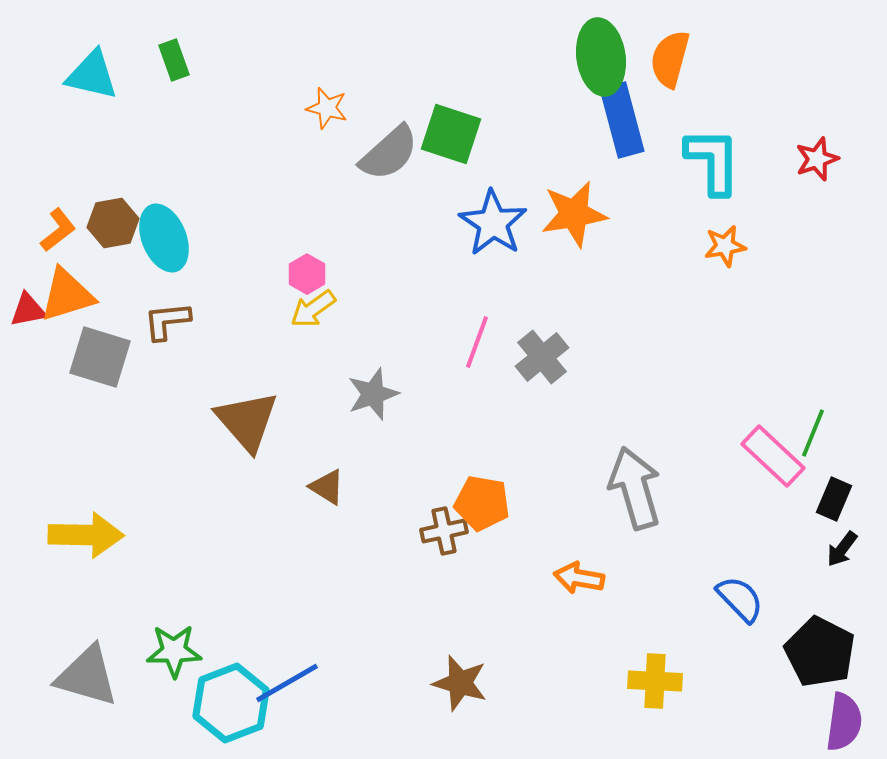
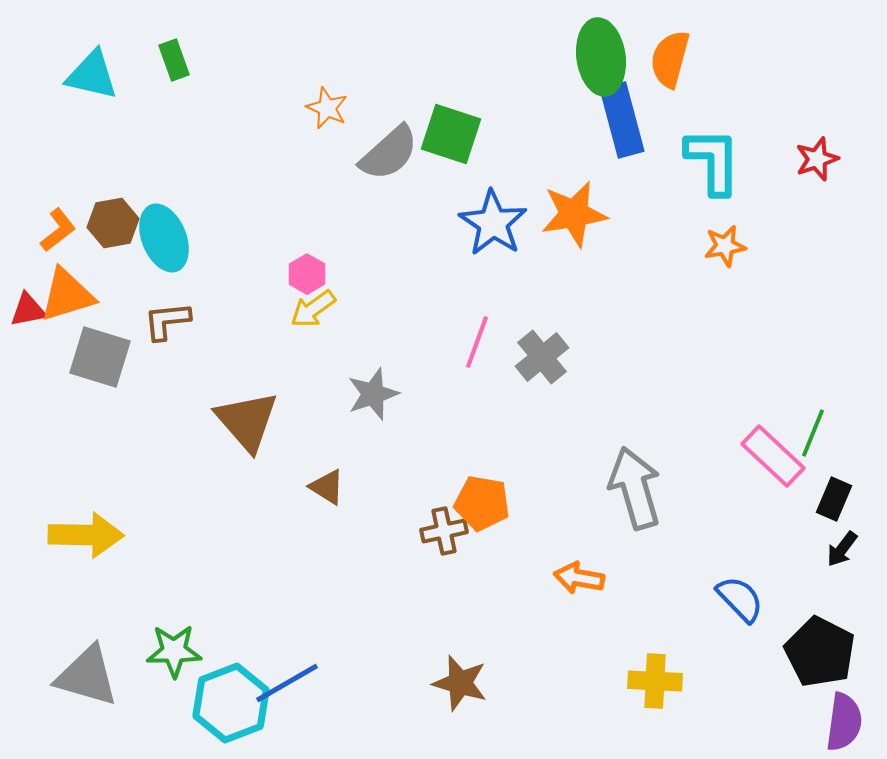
orange star at (327, 108): rotated 9 degrees clockwise
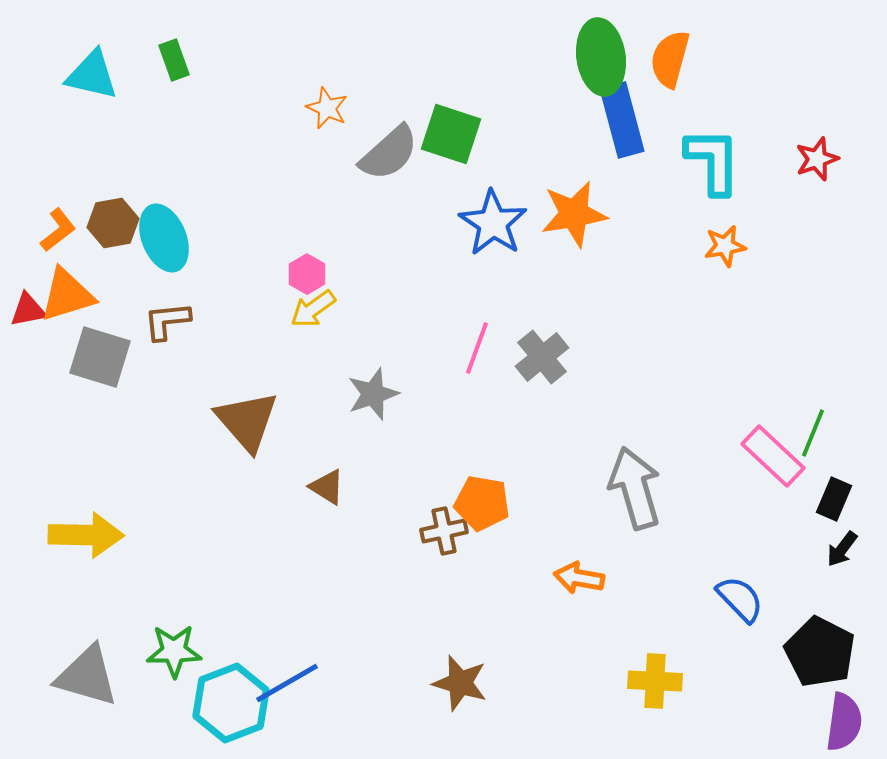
pink line at (477, 342): moved 6 px down
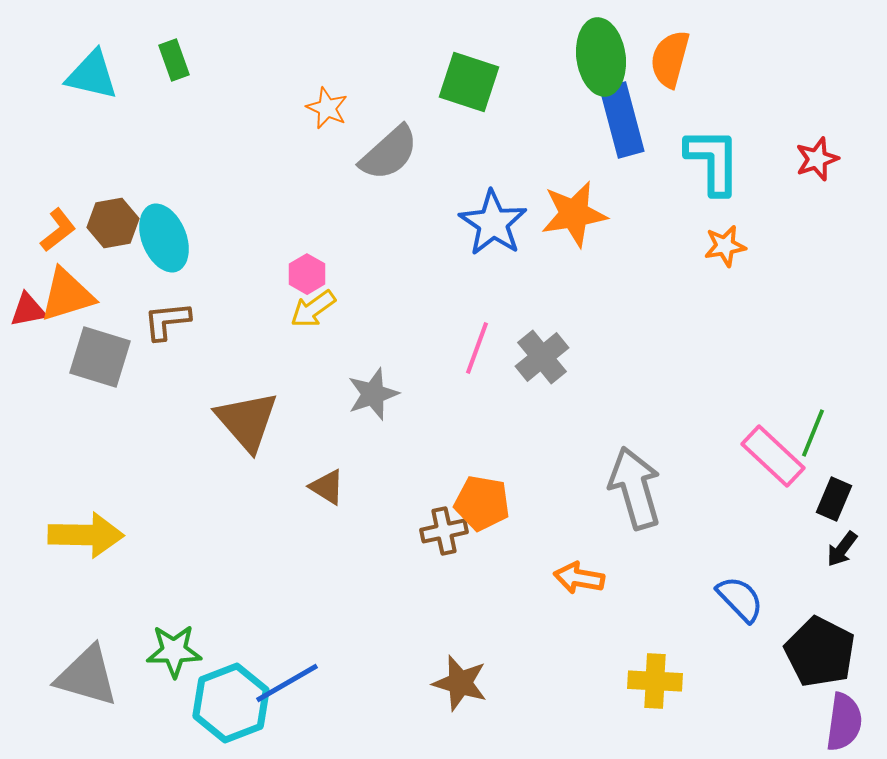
green square at (451, 134): moved 18 px right, 52 px up
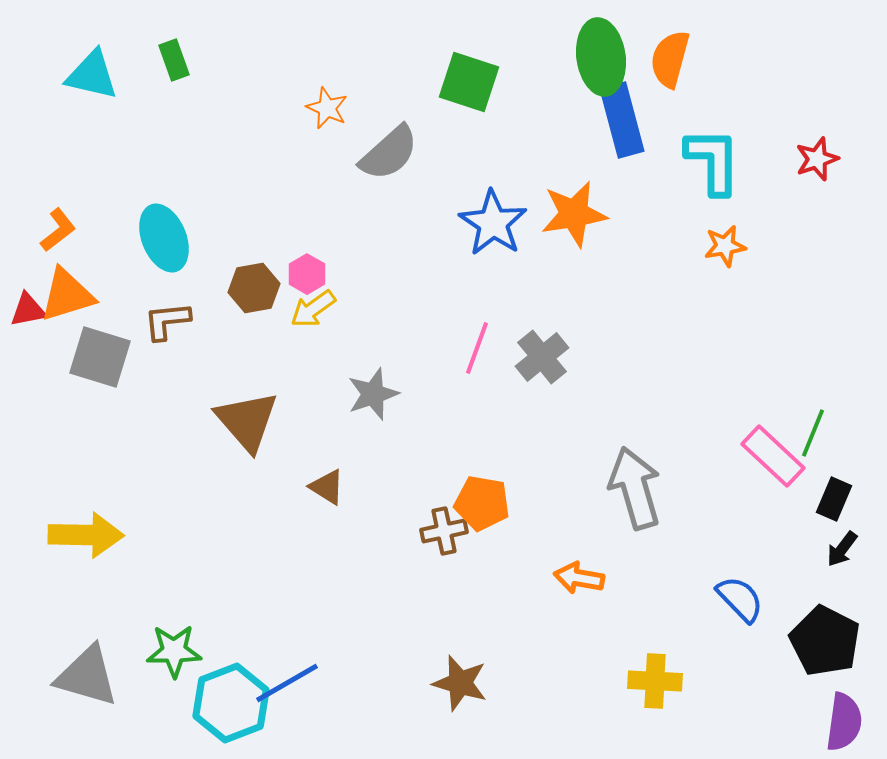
brown hexagon at (113, 223): moved 141 px right, 65 px down
black pentagon at (820, 652): moved 5 px right, 11 px up
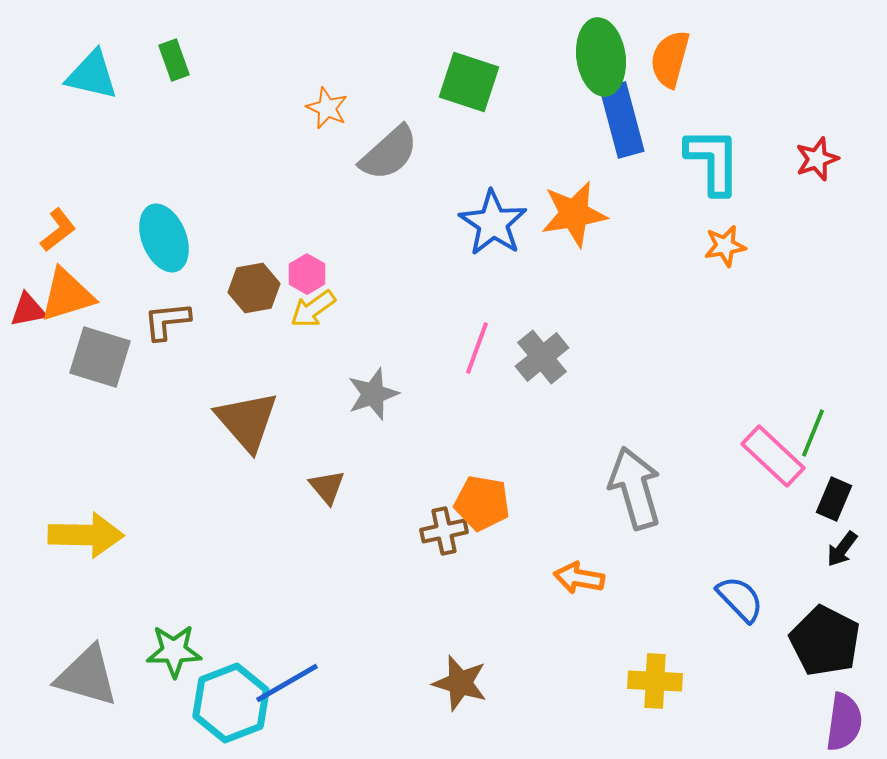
brown triangle at (327, 487): rotated 18 degrees clockwise
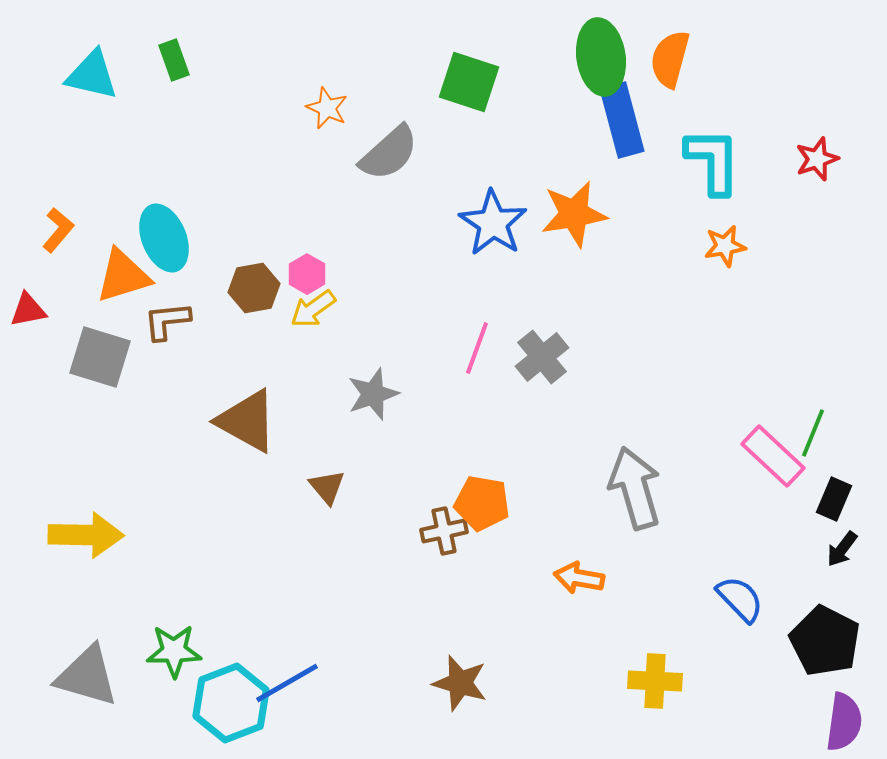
orange L-shape at (58, 230): rotated 12 degrees counterclockwise
orange triangle at (67, 295): moved 56 px right, 19 px up
brown triangle at (247, 421): rotated 20 degrees counterclockwise
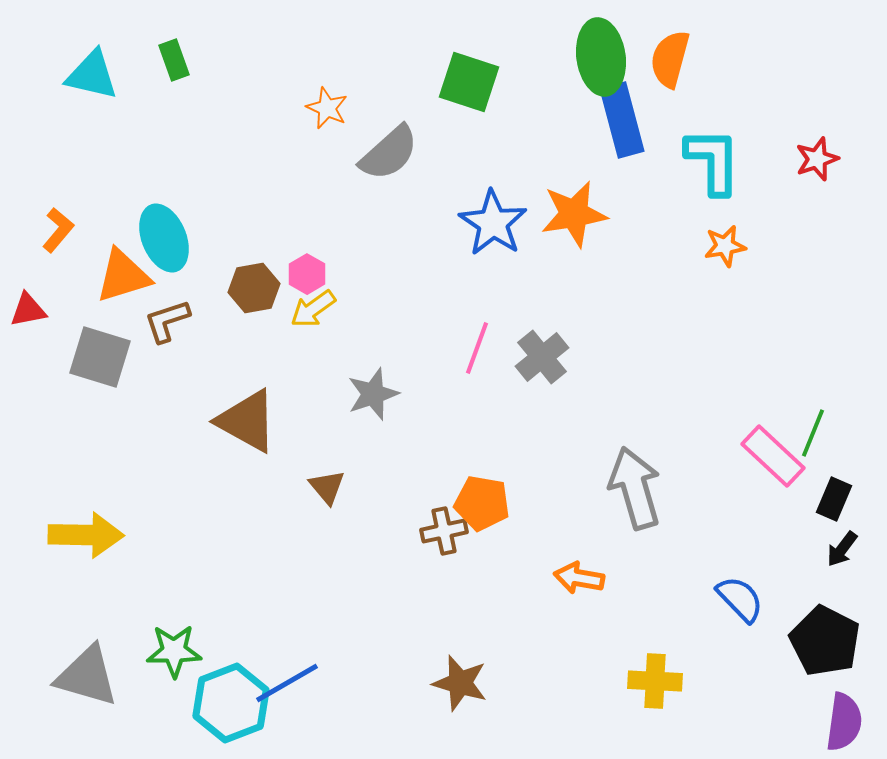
brown L-shape at (167, 321): rotated 12 degrees counterclockwise
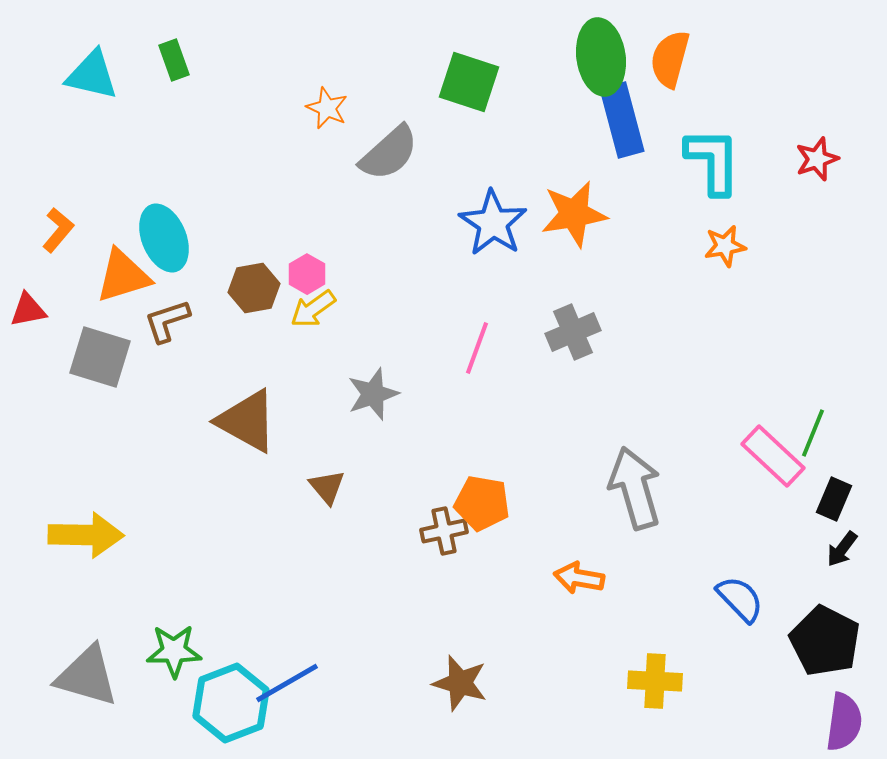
gray cross at (542, 357): moved 31 px right, 25 px up; rotated 16 degrees clockwise
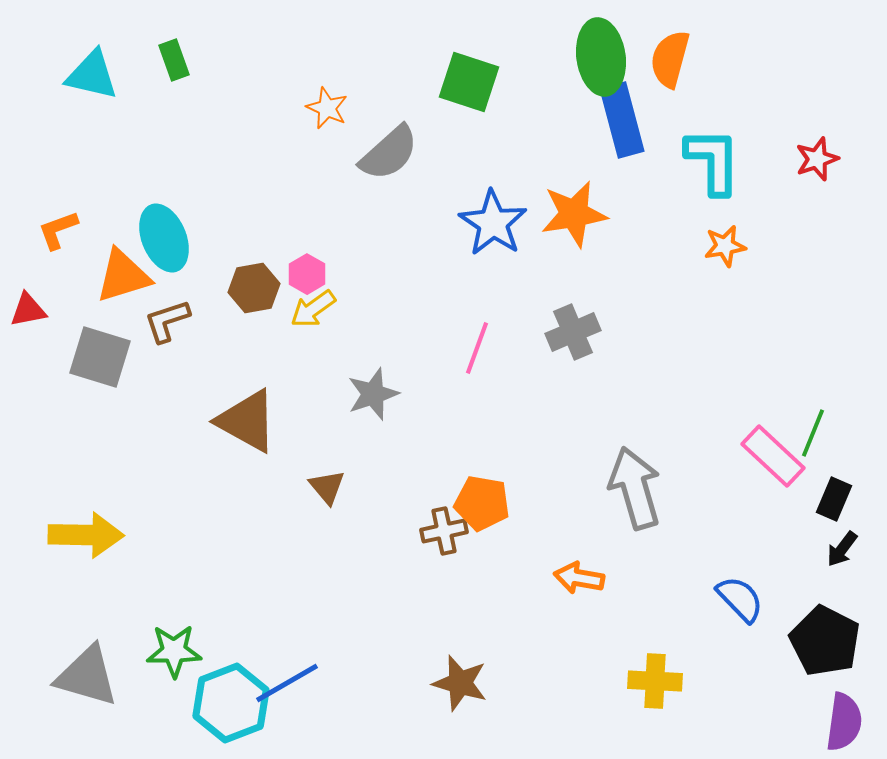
orange L-shape at (58, 230): rotated 150 degrees counterclockwise
